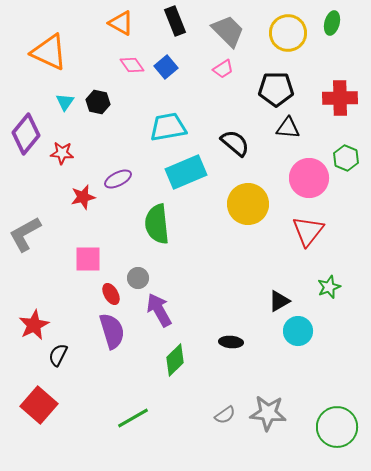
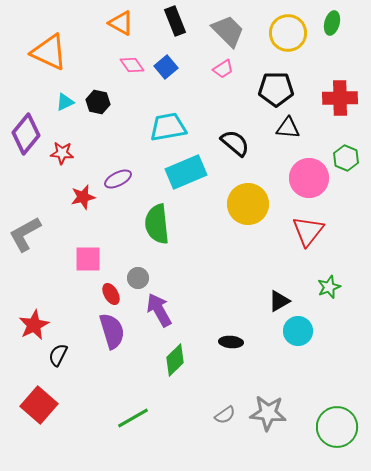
cyan triangle at (65, 102): rotated 30 degrees clockwise
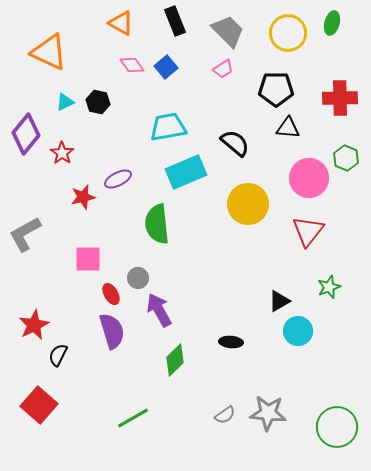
red star at (62, 153): rotated 30 degrees clockwise
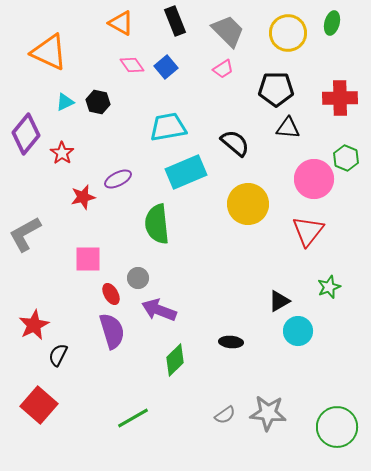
pink circle at (309, 178): moved 5 px right, 1 px down
purple arrow at (159, 310): rotated 40 degrees counterclockwise
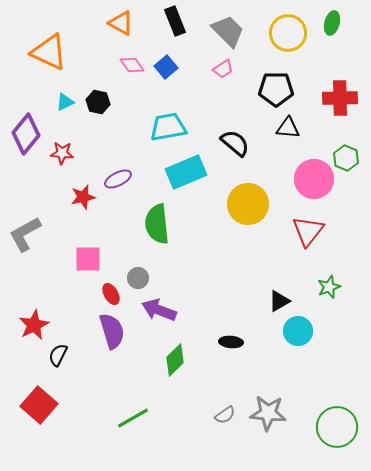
red star at (62, 153): rotated 30 degrees counterclockwise
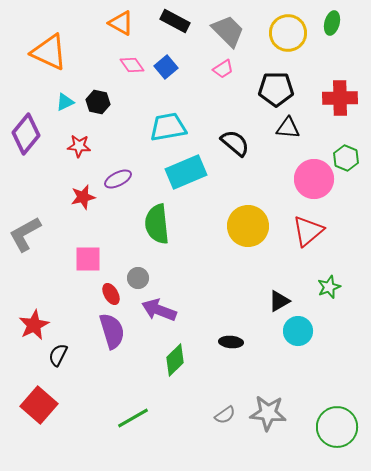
black rectangle at (175, 21): rotated 40 degrees counterclockwise
red star at (62, 153): moved 17 px right, 7 px up
yellow circle at (248, 204): moved 22 px down
red triangle at (308, 231): rotated 12 degrees clockwise
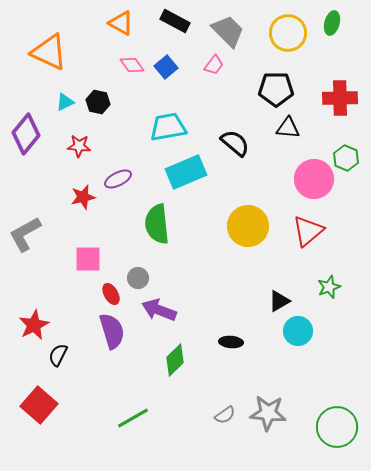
pink trapezoid at (223, 69): moved 9 px left, 4 px up; rotated 20 degrees counterclockwise
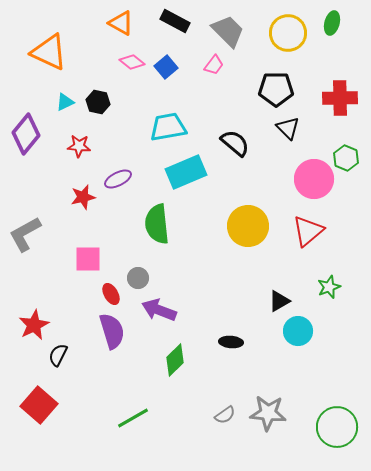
pink diamond at (132, 65): moved 3 px up; rotated 15 degrees counterclockwise
black triangle at (288, 128): rotated 40 degrees clockwise
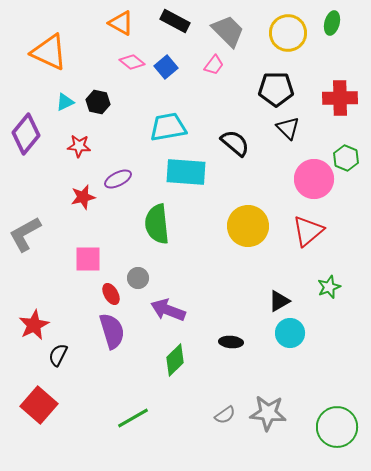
cyan rectangle at (186, 172): rotated 27 degrees clockwise
purple arrow at (159, 310): moved 9 px right
cyan circle at (298, 331): moved 8 px left, 2 px down
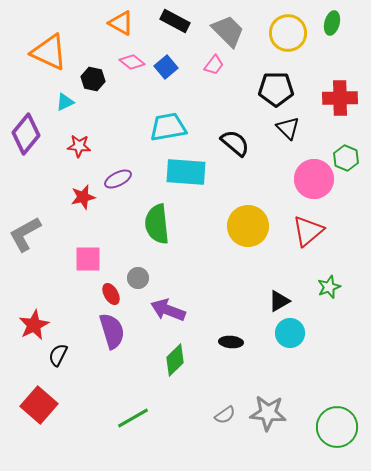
black hexagon at (98, 102): moved 5 px left, 23 px up
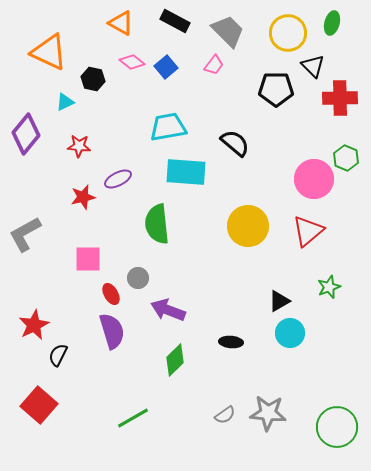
black triangle at (288, 128): moved 25 px right, 62 px up
